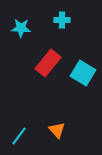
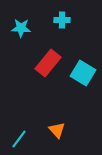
cyan line: moved 3 px down
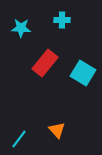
red rectangle: moved 3 px left
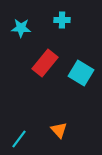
cyan square: moved 2 px left
orange triangle: moved 2 px right
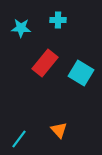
cyan cross: moved 4 px left
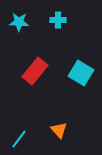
cyan star: moved 2 px left, 6 px up
red rectangle: moved 10 px left, 8 px down
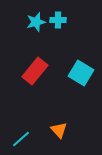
cyan star: moved 17 px right; rotated 18 degrees counterclockwise
cyan line: moved 2 px right; rotated 12 degrees clockwise
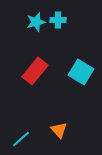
cyan square: moved 1 px up
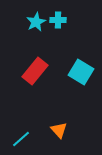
cyan star: rotated 12 degrees counterclockwise
